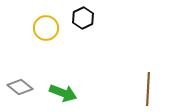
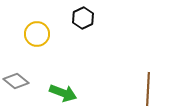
yellow circle: moved 9 px left, 6 px down
gray diamond: moved 4 px left, 6 px up
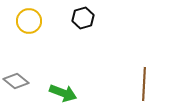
black hexagon: rotated 10 degrees clockwise
yellow circle: moved 8 px left, 13 px up
brown line: moved 4 px left, 5 px up
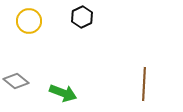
black hexagon: moved 1 px left, 1 px up; rotated 10 degrees counterclockwise
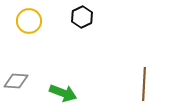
gray diamond: rotated 35 degrees counterclockwise
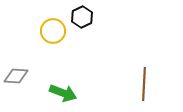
yellow circle: moved 24 px right, 10 px down
gray diamond: moved 5 px up
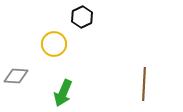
yellow circle: moved 1 px right, 13 px down
green arrow: rotated 92 degrees clockwise
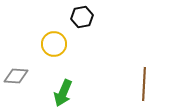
black hexagon: rotated 15 degrees clockwise
